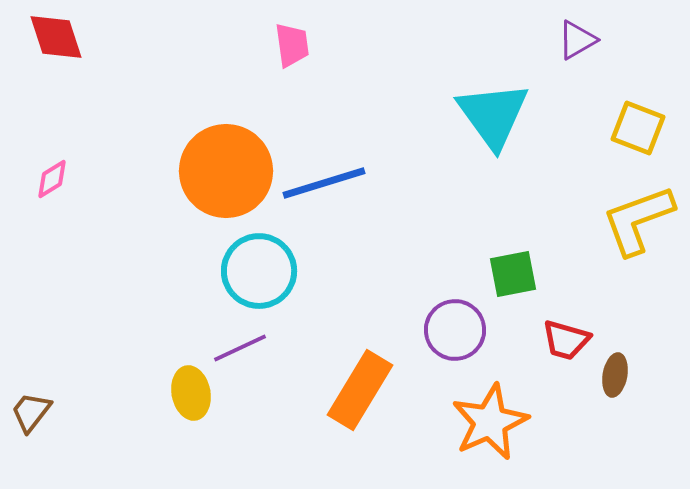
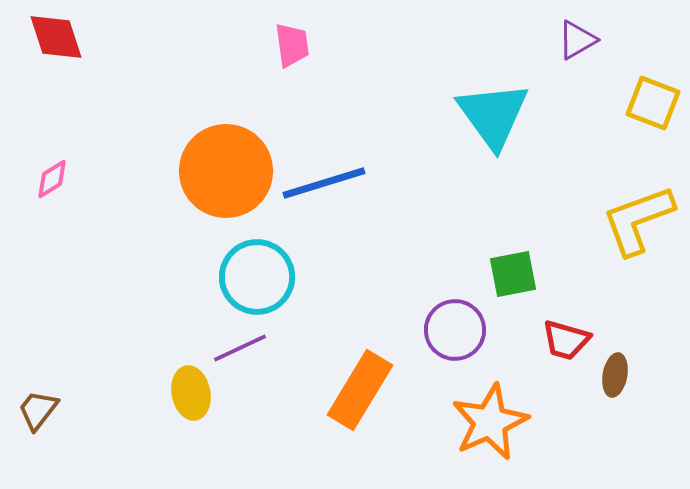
yellow square: moved 15 px right, 25 px up
cyan circle: moved 2 px left, 6 px down
brown trapezoid: moved 7 px right, 2 px up
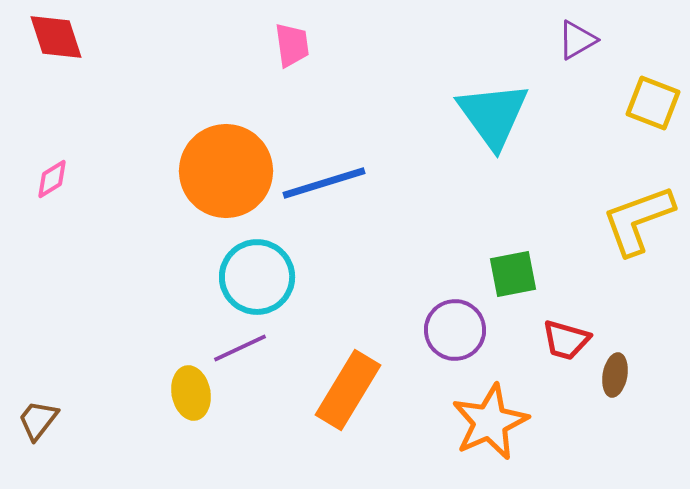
orange rectangle: moved 12 px left
brown trapezoid: moved 10 px down
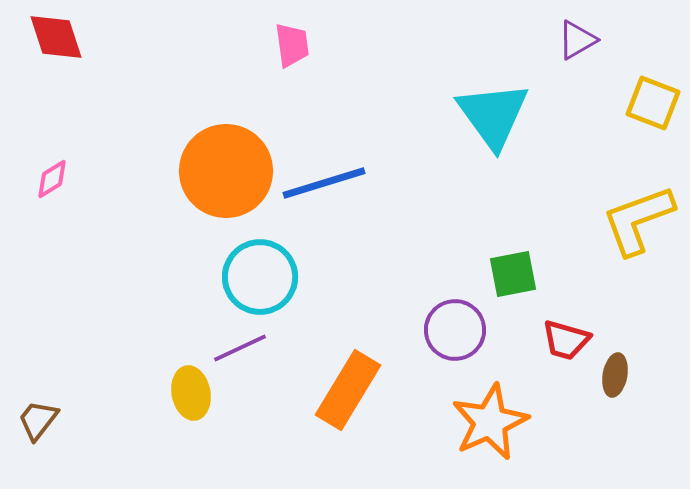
cyan circle: moved 3 px right
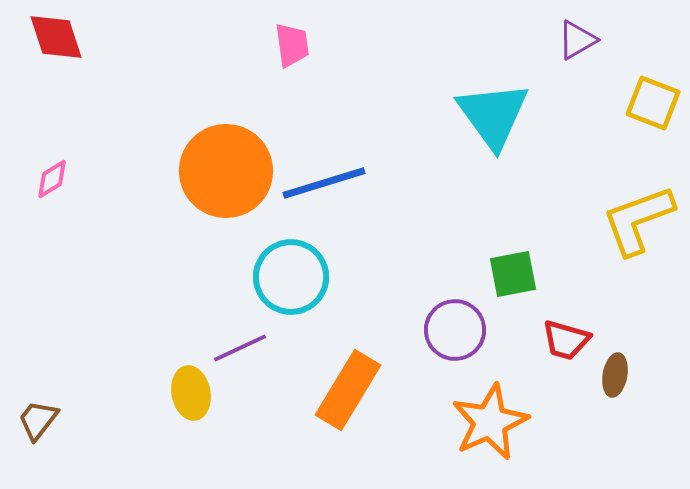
cyan circle: moved 31 px right
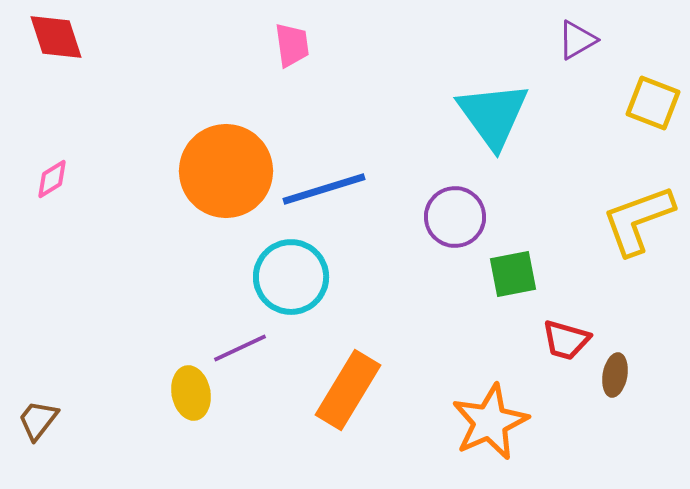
blue line: moved 6 px down
purple circle: moved 113 px up
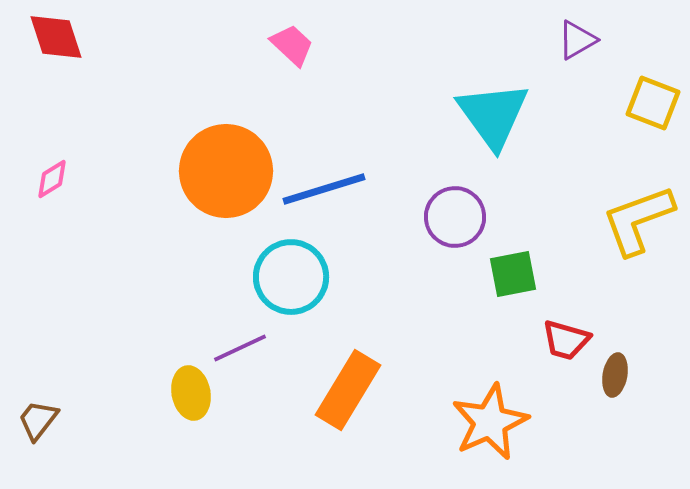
pink trapezoid: rotated 39 degrees counterclockwise
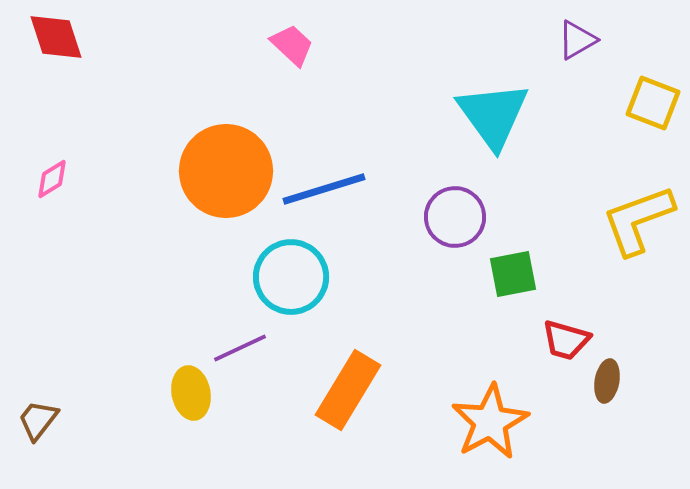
brown ellipse: moved 8 px left, 6 px down
orange star: rotated 4 degrees counterclockwise
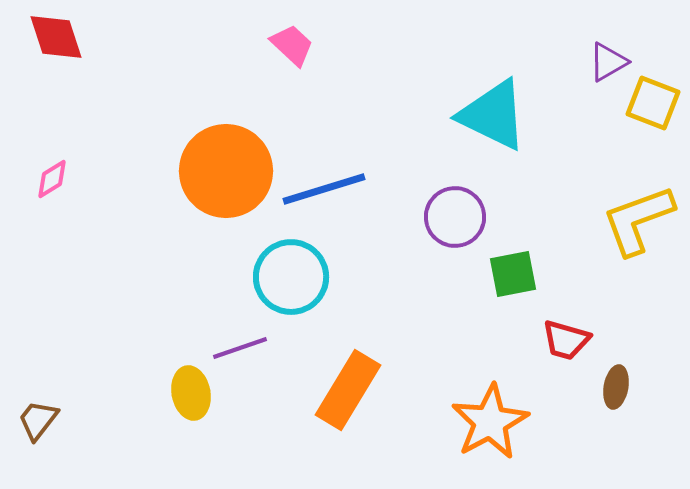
purple triangle: moved 31 px right, 22 px down
cyan triangle: rotated 28 degrees counterclockwise
purple line: rotated 6 degrees clockwise
brown ellipse: moved 9 px right, 6 px down
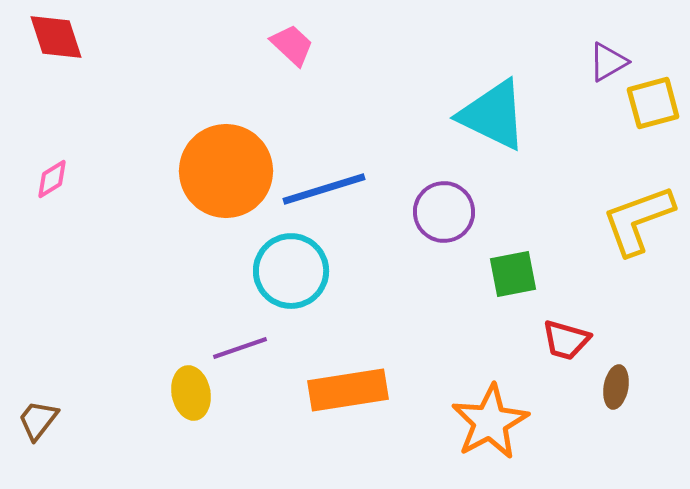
yellow square: rotated 36 degrees counterclockwise
purple circle: moved 11 px left, 5 px up
cyan circle: moved 6 px up
orange rectangle: rotated 50 degrees clockwise
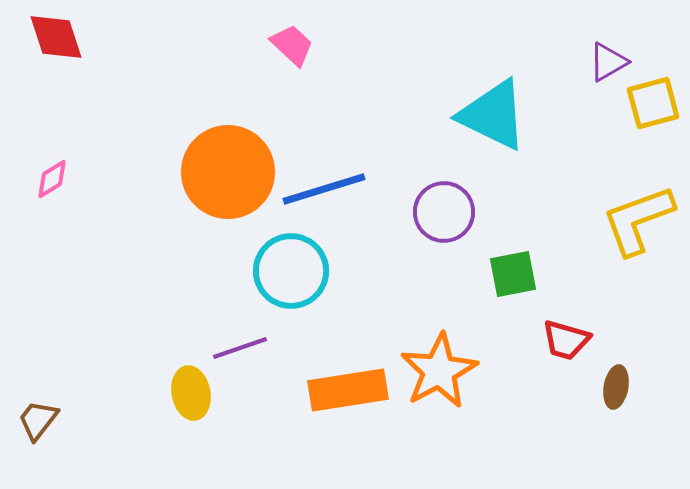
orange circle: moved 2 px right, 1 px down
orange star: moved 51 px left, 51 px up
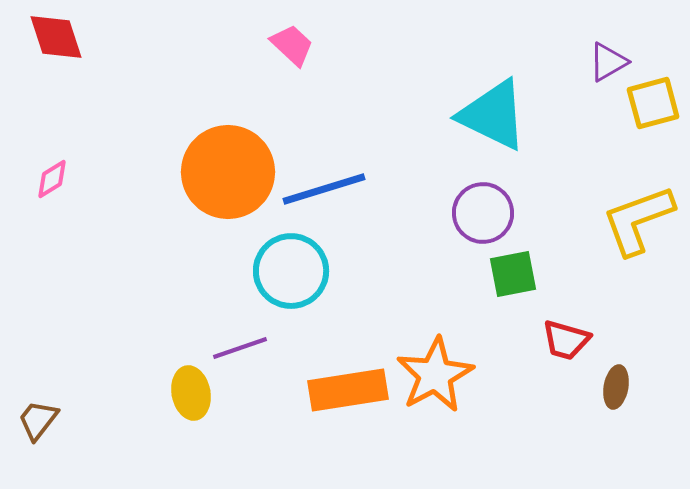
purple circle: moved 39 px right, 1 px down
orange star: moved 4 px left, 4 px down
